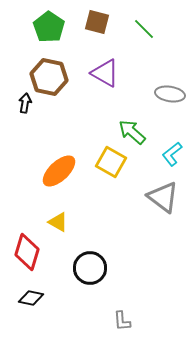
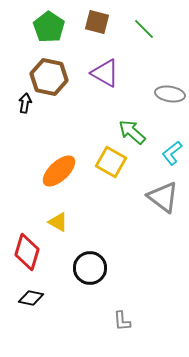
cyan L-shape: moved 1 px up
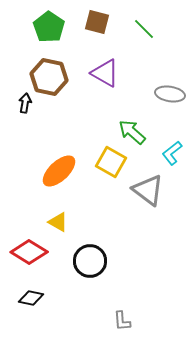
gray triangle: moved 15 px left, 7 px up
red diamond: moved 2 px right; rotated 75 degrees counterclockwise
black circle: moved 7 px up
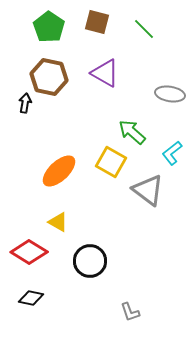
gray L-shape: moved 8 px right, 9 px up; rotated 15 degrees counterclockwise
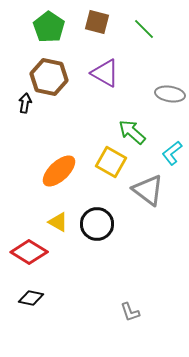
black circle: moved 7 px right, 37 px up
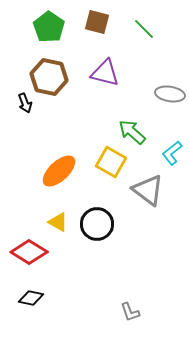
purple triangle: rotated 16 degrees counterclockwise
black arrow: rotated 150 degrees clockwise
